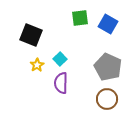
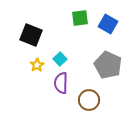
gray pentagon: moved 2 px up
brown circle: moved 18 px left, 1 px down
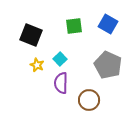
green square: moved 6 px left, 8 px down
yellow star: rotated 16 degrees counterclockwise
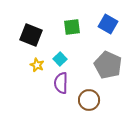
green square: moved 2 px left, 1 px down
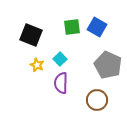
blue square: moved 11 px left, 3 px down
brown circle: moved 8 px right
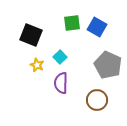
green square: moved 4 px up
cyan square: moved 2 px up
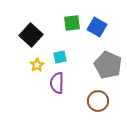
black square: rotated 20 degrees clockwise
cyan square: rotated 32 degrees clockwise
yellow star: rotated 16 degrees clockwise
purple semicircle: moved 4 px left
brown circle: moved 1 px right, 1 px down
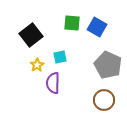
green square: rotated 12 degrees clockwise
black square: rotated 10 degrees clockwise
purple semicircle: moved 4 px left
brown circle: moved 6 px right, 1 px up
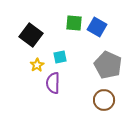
green square: moved 2 px right
black square: rotated 15 degrees counterclockwise
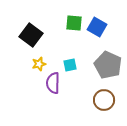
cyan square: moved 10 px right, 8 px down
yellow star: moved 2 px right, 1 px up; rotated 16 degrees clockwise
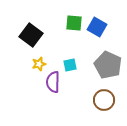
purple semicircle: moved 1 px up
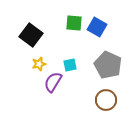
purple semicircle: rotated 30 degrees clockwise
brown circle: moved 2 px right
